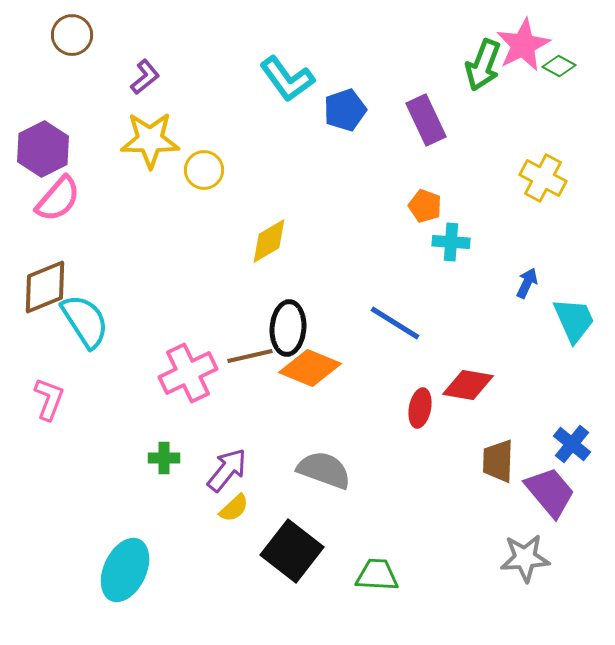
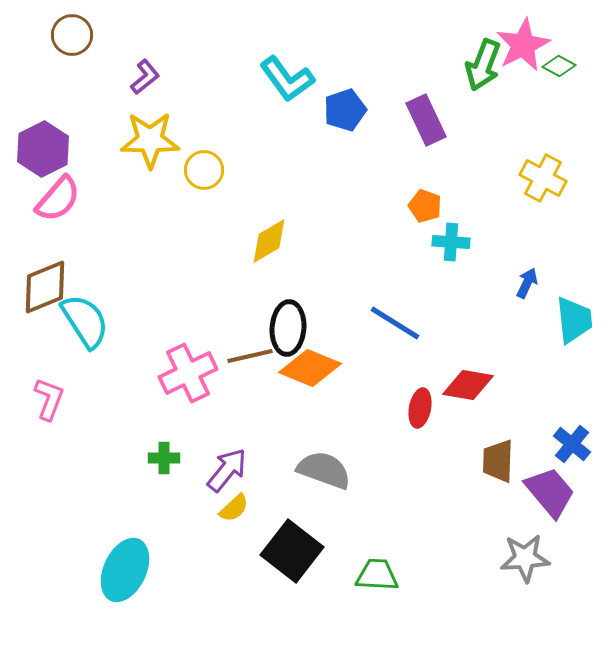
cyan trapezoid: rotated 18 degrees clockwise
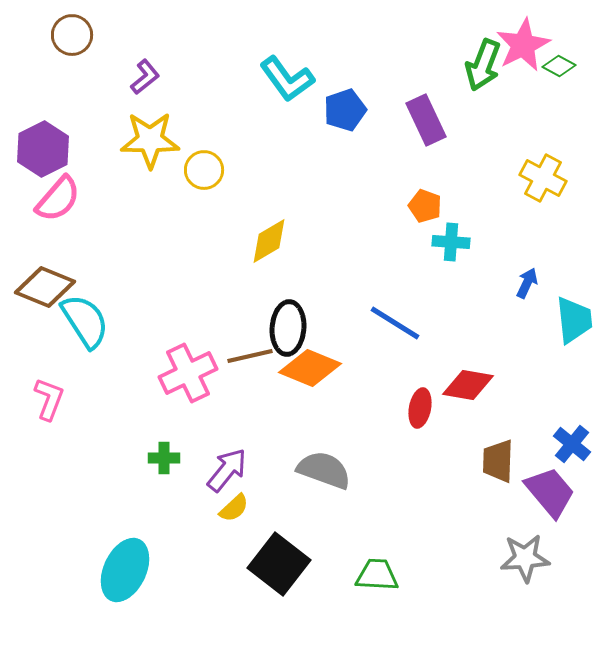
brown diamond: rotated 44 degrees clockwise
black square: moved 13 px left, 13 px down
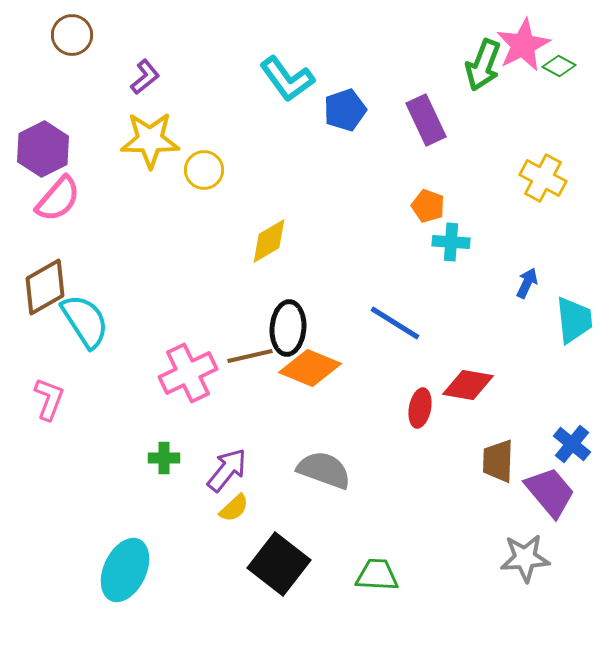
orange pentagon: moved 3 px right
brown diamond: rotated 52 degrees counterclockwise
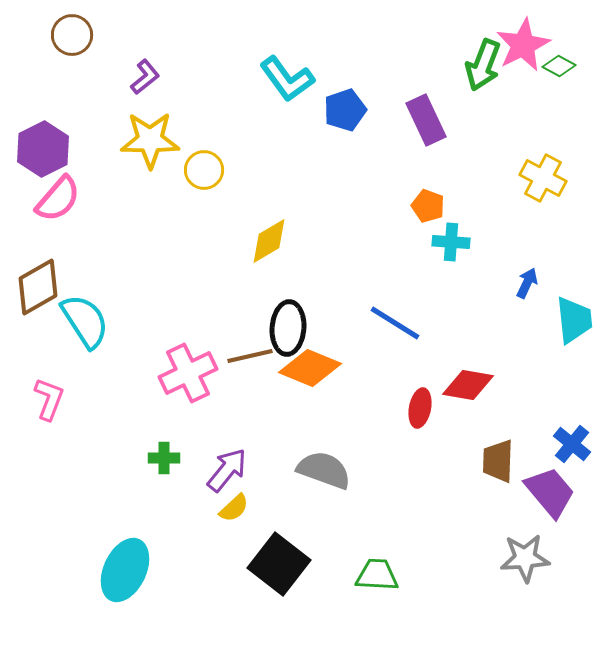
brown diamond: moved 7 px left
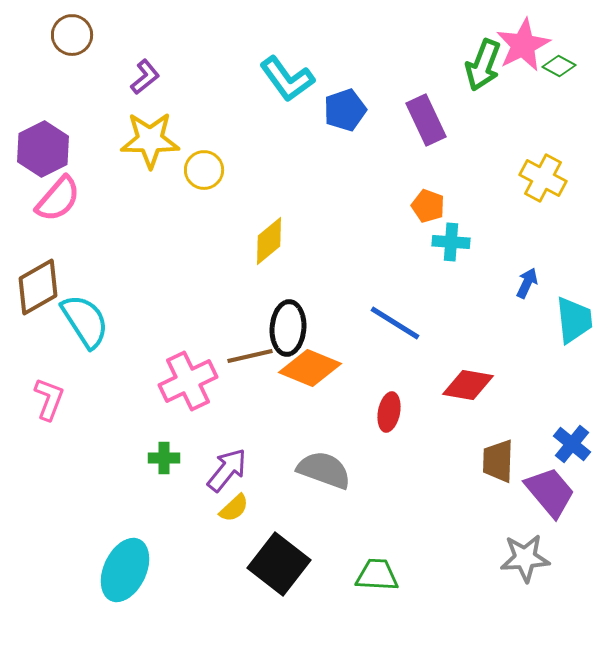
yellow diamond: rotated 9 degrees counterclockwise
pink cross: moved 8 px down
red ellipse: moved 31 px left, 4 px down
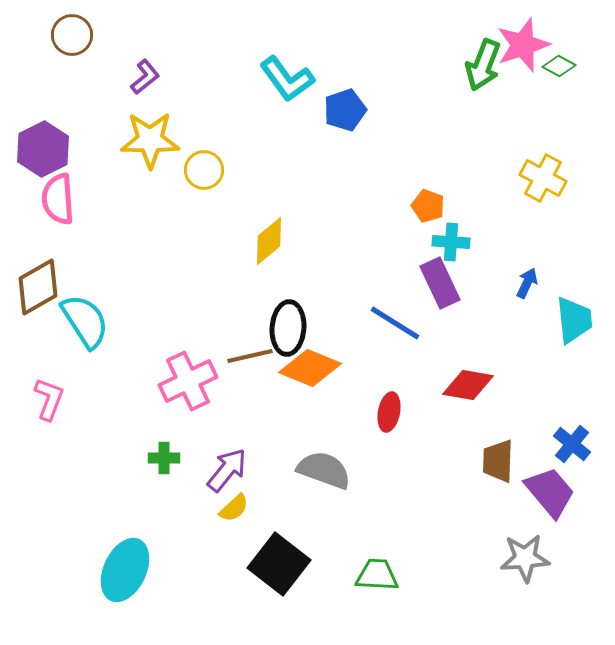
pink star: rotated 8 degrees clockwise
purple rectangle: moved 14 px right, 163 px down
pink semicircle: rotated 135 degrees clockwise
